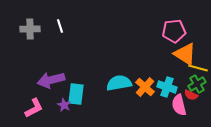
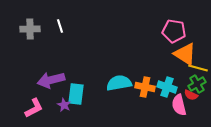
pink pentagon: rotated 15 degrees clockwise
orange cross: rotated 30 degrees counterclockwise
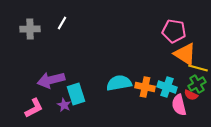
white line: moved 2 px right, 3 px up; rotated 48 degrees clockwise
cyan rectangle: rotated 25 degrees counterclockwise
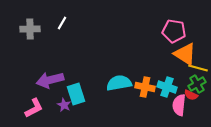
purple arrow: moved 1 px left
pink semicircle: rotated 20 degrees clockwise
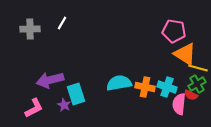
pink semicircle: moved 1 px up
